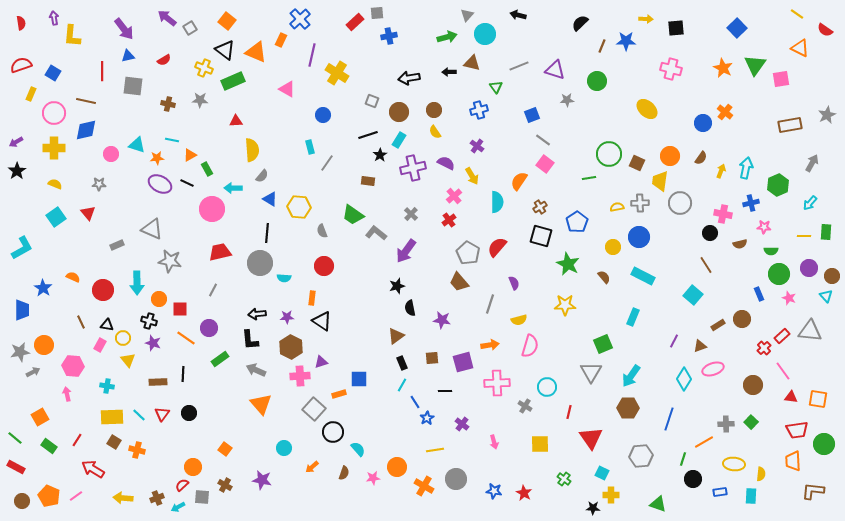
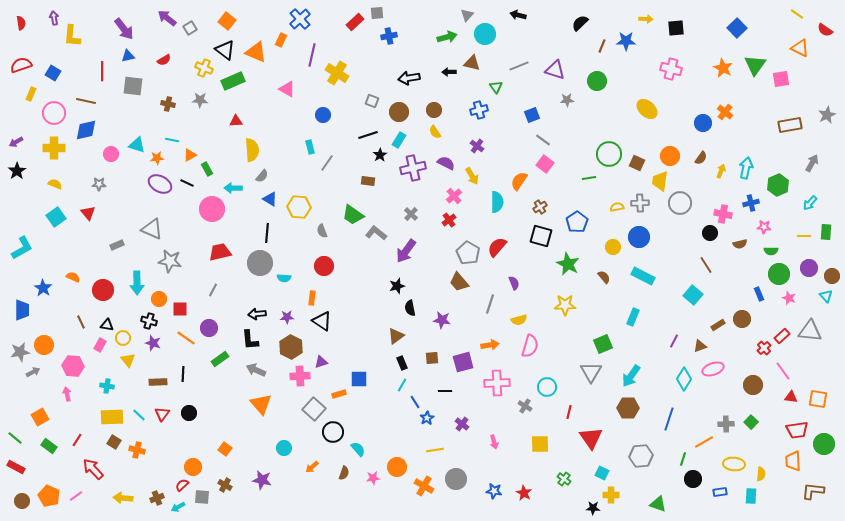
red arrow at (93, 469): rotated 15 degrees clockwise
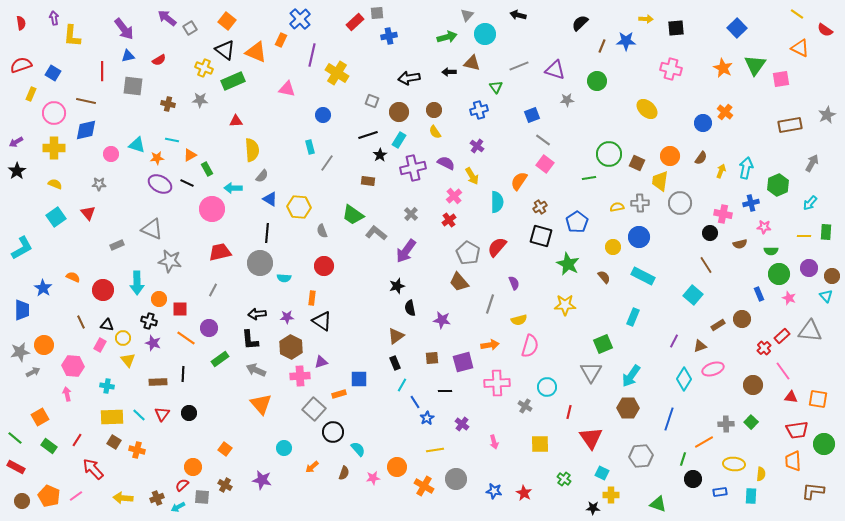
red semicircle at (164, 60): moved 5 px left
pink triangle at (287, 89): rotated 18 degrees counterclockwise
black rectangle at (402, 363): moved 7 px left
